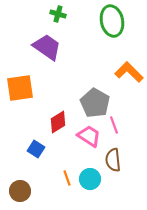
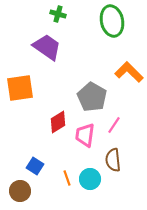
gray pentagon: moved 3 px left, 6 px up
pink line: rotated 54 degrees clockwise
pink trapezoid: moved 4 px left, 1 px up; rotated 115 degrees counterclockwise
blue square: moved 1 px left, 17 px down
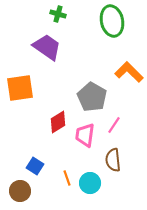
cyan circle: moved 4 px down
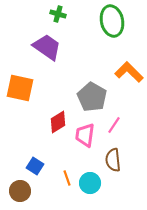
orange square: rotated 20 degrees clockwise
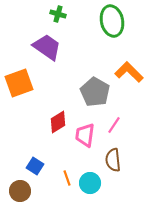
orange square: moved 1 px left, 5 px up; rotated 32 degrees counterclockwise
gray pentagon: moved 3 px right, 5 px up
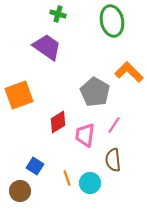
orange square: moved 12 px down
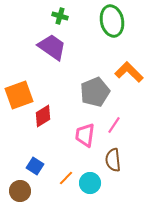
green cross: moved 2 px right, 2 px down
purple trapezoid: moved 5 px right
gray pentagon: rotated 20 degrees clockwise
red diamond: moved 15 px left, 6 px up
orange line: moved 1 px left; rotated 63 degrees clockwise
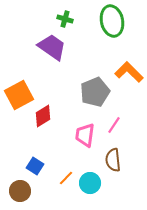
green cross: moved 5 px right, 3 px down
orange square: rotated 8 degrees counterclockwise
